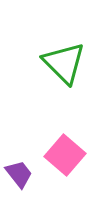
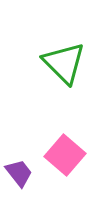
purple trapezoid: moved 1 px up
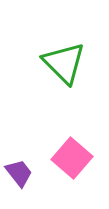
pink square: moved 7 px right, 3 px down
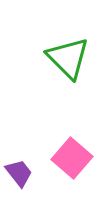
green triangle: moved 4 px right, 5 px up
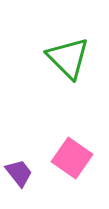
pink square: rotated 6 degrees counterclockwise
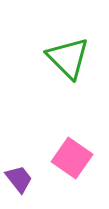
purple trapezoid: moved 6 px down
